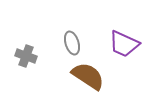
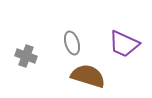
brown semicircle: rotated 16 degrees counterclockwise
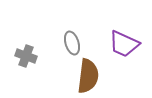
brown semicircle: rotated 80 degrees clockwise
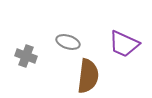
gray ellipse: moved 4 px left, 1 px up; rotated 55 degrees counterclockwise
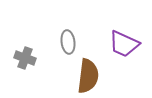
gray ellipse: rotated 65 degrees clockwise
gray cross: moved 1 px left, 2 px down
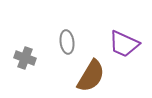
gray ellipse: moved 1 px left
brown semicircle: moved 3 px right; rotated 24 degrees clockwise
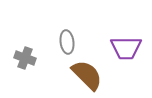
purple trapezoid: moved 2 px right, 4 px down; rotated 24 degrees counterclockwise
brown semicircle: moved 4 px left, 1 px up; rotated 76 degrees counterclockwise
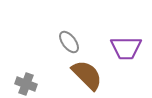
gray ellipse: moved 2 px right; rotated 30 degrees counterclockwise
gray cross: moved 1 px right, 26 px down
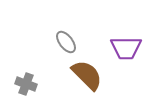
gray ellipse: moved 3 px left
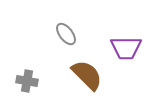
gray ellipse: moved 8 px up
gray cross: moved 1 px right, 3 px up; rotated 10 degrees counterclockwise
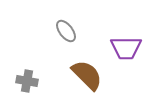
gray ellipse: moved 3 px up
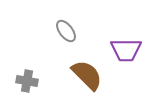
purple trapezoid: moved 2 px down
